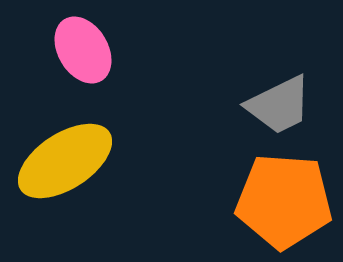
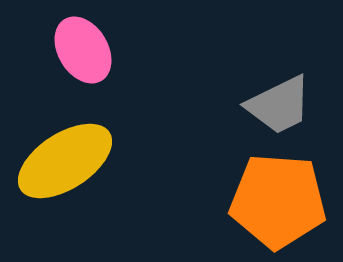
orange pentagon: moved 6 px left
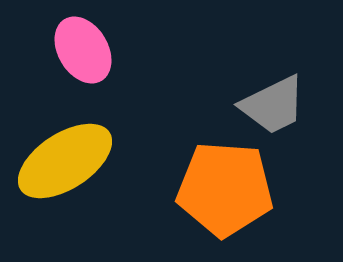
gray trapezoid: moved 6 px left
orange pentagon: moved 53 px left, 12 px up
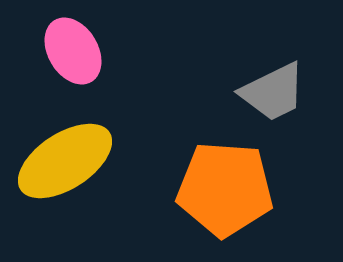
pink ellipse: moved 10 px left, 1 px down
gray trapezoid: moved 13 px up
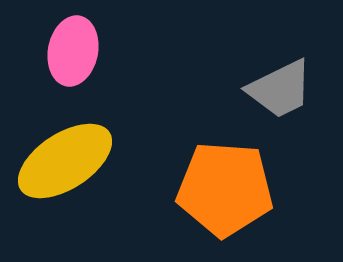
pink ellipse: rotated 42 degrees clockwise
gray trapezoid: moved 7 px right, 3 px up
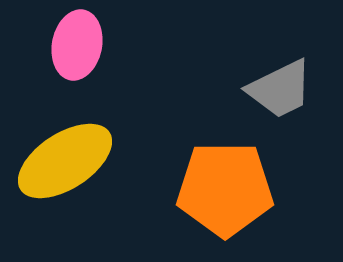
pink ellipse: moved 4 px right, 6 px up
orange pentagon: rotated 4 degrees counterclockwise
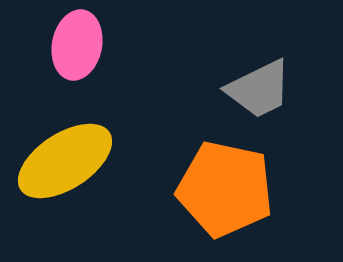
gray trapezoid: moved 21 px left
orange pentagon: rotated 12 degrees clockwise
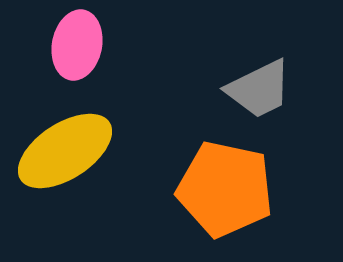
yellow ellipse: moved 10 px up
